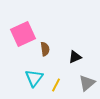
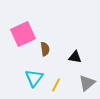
black triangle: rotated 32 degrees clockwise
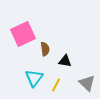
black triangle: moved 10 px left, 4 px down
gray triangle: rotated 36 degrees counterclockwise
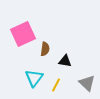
brown semicircle: rotated 16 degrees clockwise
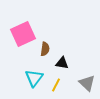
black triangle: moved 3 px left, 2 px down
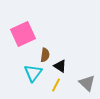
brown semicircle: moved 6 px down
black triangle: moved 2 px left, 3 px down; rotated 24 degrees clockwise
cyan triangle: moved 1 px left, 5 px up
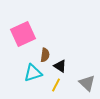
cyan triangle: rotated 36 degrees clockwise
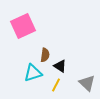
pink square: moved 8 px up
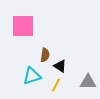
pink square: rotated 25 degrees clockwise
cyan triangle: moved 1 px left, 3 px down
gray triangle: moved 1 px right, 1 px up; rotated 42 degrees counterclockwise
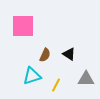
brown semicircle: rotated 16 degrees clockwise
black triangle: moved 9 px right, 12 px up
gray triangle: moved 2 px left, 3 px up
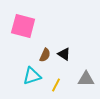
pink square: rotated 15 degrees clockwise
black triangle: moved 5 px left
